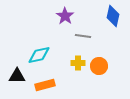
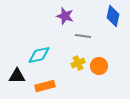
purple star: rotated 18 degrees counterclockwise
yellow cross: rotated 24 degrees counterclockwise
orange rectangle: moved 1 px down
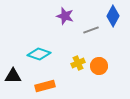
blue diamond: rotated 15 degrees clockwise
gray line: moved 8 px right, 6 px up; rotated 28 degrees counterclockwise
cyan diamond: moved 1 px up; rotated 30 degrees clockwise
black triangle: moved 4 px left
